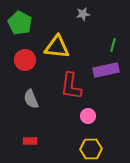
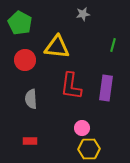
purple rectangle: moved 18 px down; rotated 70 degrees counterclockwise
gray semicircle: rotated 18 degrees clockwise
pink circle: moved 6 px left, 12 px down
yellow hexagon: moved 2 px left
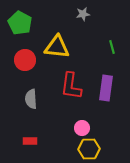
green line: moved 1 px left, 2 px down; rotated 32 degrees counterclockwise
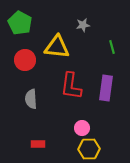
gray star: moved 11 px down
red rectangle: moved 8 px right, 3 px down
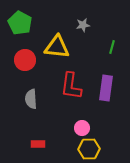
green line: rotated 32 degrees clockwise
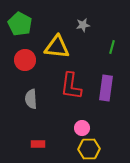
green pentagon: moved 1 px down
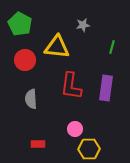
pink circle: moved 7 px left, 1 px down
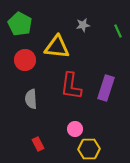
green line: moved 6 px right, 16 px up; rotated 40 degrees counterclockwise
purple rectangle: rotated 10 degrees clockwise
red rectangle: rotated 64 degrees clockwise
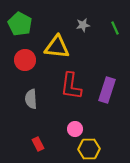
green line: moved 3 px left, 3 px up
purple rectangle: moved 1 px right, 2 px down
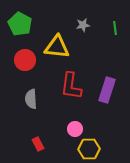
green line: rotated 16 degrees clockwise
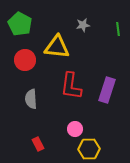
green line: moved 3 px right, 1 px down
